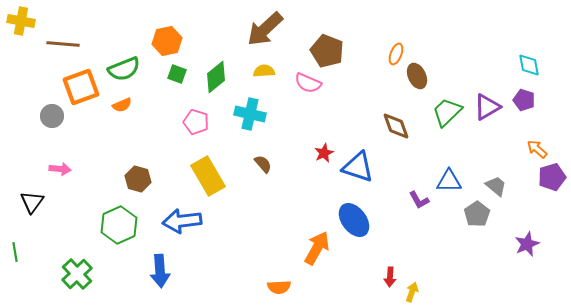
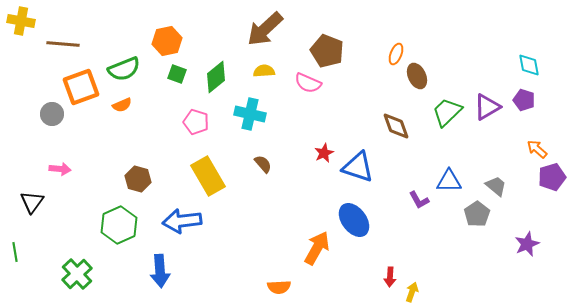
gray circle at (52, 116): moved 2 px up
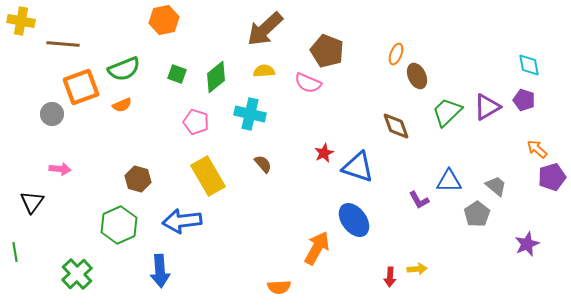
orange hexagon at (167, 41): moved 3 px left, 21 px up
yellow arrow at (412, 292): moved 5 px right, 23 px up; rotated 66 degrees clockwise
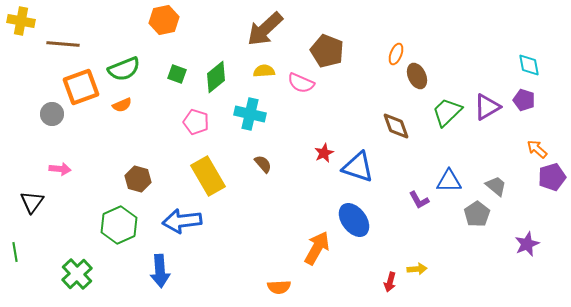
pink semicircle at (308, 83): moved 7 px left
red arrow at (390, 277): moved 5 px down; rotated 12 degrees clockwise
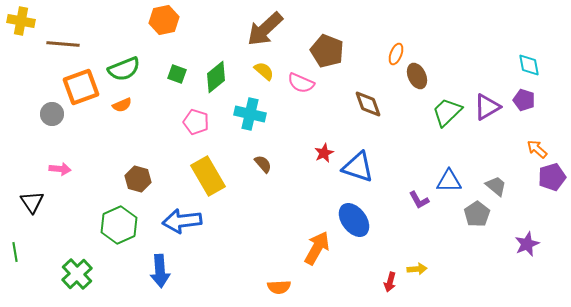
yellow semicircle at (264, 71): rotated 45 degrees clockwise
brown diamond at (396, 126): moved 28 px left, 22 px up
black triangle at (32, 202): rotated 10 degrees counterclockwise
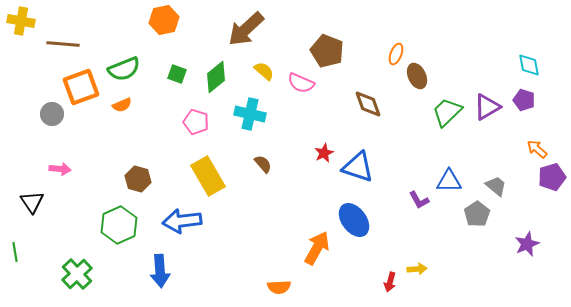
brown arrow at (265, 29): moved 19 px left
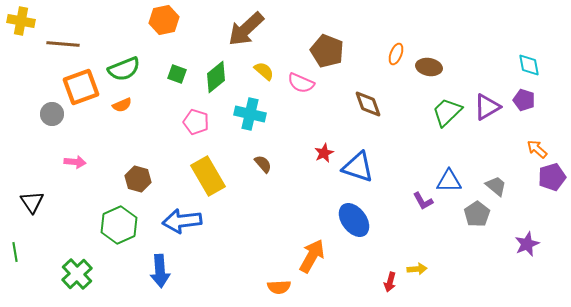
brown ellipse at (417, 76): moved 12 px right, 9 px up; rotated 55 degrees counterclockwise
pink arrow at (60, 169): moved 15 px right, 7 px up
purple L-shape at (419, 200): moved 4 px right, 1 px down
orange arrow at (317, 248): moved 5 px left, 8 px down
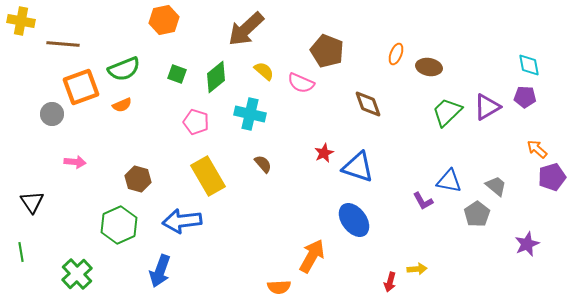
purple pentagon at (524, 100): moved 1 px right, 3 px up; rotated 15 degrees counterclockwise
blue triangle at (449, 181): rotated 12 degrees clockwise
green line at (15, 252): moved 6 px right
blue arrow at (160, 271): rotated 24 degrees clockwise
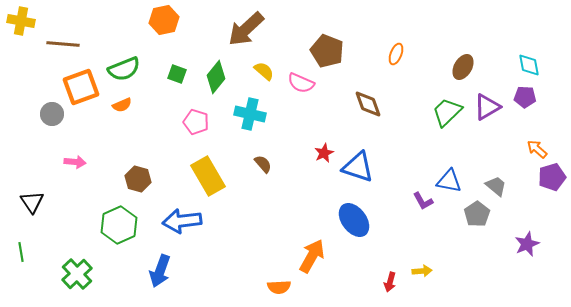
brown ellipse at (429, 67): moved 34 px right; rotated 70 degrees counterclockwise
green diamond at (216, 77): rotated 12 degrees counterclockwise
yellow arrow at (417, 269): moved 5 px right, 2 px down
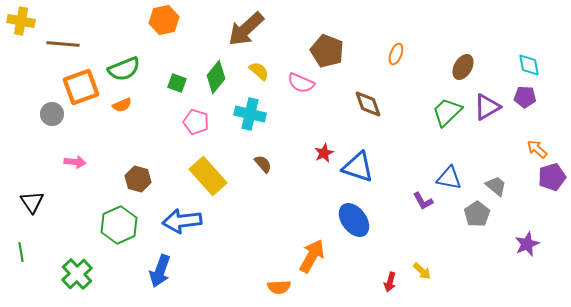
yellow semicircle at (264, 71): moved 5 px left
green square at (177, 74): moved 9 px down
yellow rectangle at (208, 176): rotated 12 degrees counterclockwise
blue triangle at (449, 181): moved 3 px up
yellow arrow at (422, 271): rotated 48 degrees clockwise
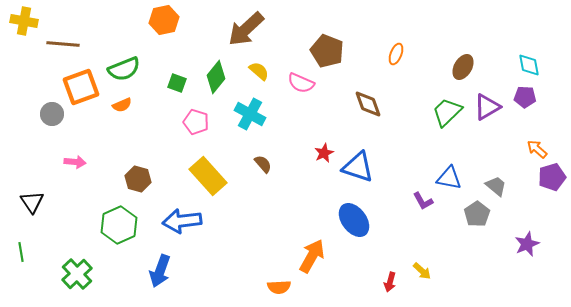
yellow cross at (21, 21): moved 3 px right
cyan cross at (250, 114): rotated 16 degrees clockwise
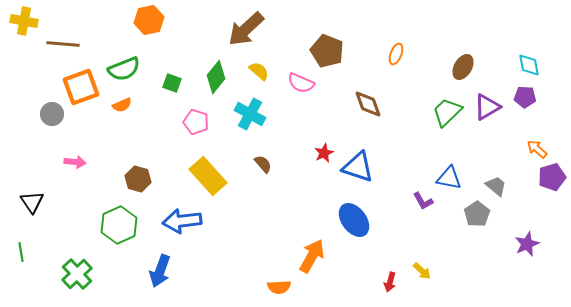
orange hexagon at (164, 20): moved 15 px left
green square at (177, 83): moved 5 px left
